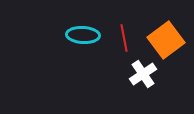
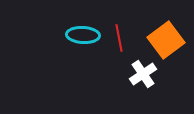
red line: moved 5 px left
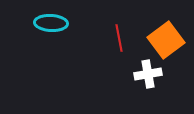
cyan ellipse: moved 32 px left, 12 px up
white cross: moved 5 px right; rotated 24 degrees clockwise
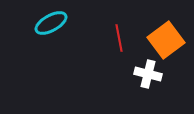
cyan ellipse: rotated 32 degrees counterclockwise
white cross: rotated 24 degrees clockwise
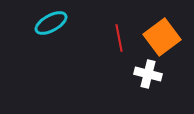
orange square: moved 4 px left, 3 px up
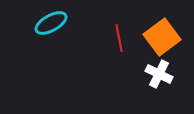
white cross: moved 11 px right; rotated 12 degrees clockwise
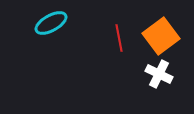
orange square: moved 1 px left, 1 px up
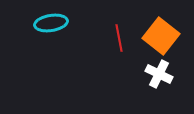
cyan ellipse: rotated 20 degrees clockwise
orange square: rotated 15 degrees counterclockwise
